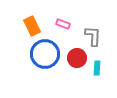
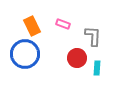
blue circle: moved 20 px left
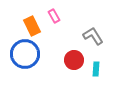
pink rectangle: moved 9 px left, 8 px up; rotated 40 degrees clockwise
gray L-shape: rotated 35 degrees counterclockwise
red circle: moved 3 px left, 2 px down
cyan rectangle: moved 1 px left, 1 px down
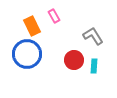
blue circle: moved 2 px right
cyan rectangle: moved 2 px left, 3 px up
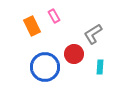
gray L-shape: moved 2 px up; rotated 90 degrees counterclockwise
blue circle: moved 18 px right, 13 px down
red circle: moved 6 px up
cyan rectangle: moved 6 px right, 1 px down
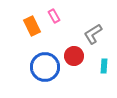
red circle: moved 2 px down
cyan rectangle: moved 4 px right, 1 px up
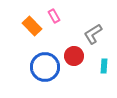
orange rectangle: rotated 18 degrees counterclockwise
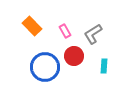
pink rectangle: moved 11 px right, 15 px down
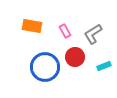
orange rectangle: rotated 36 degrees counterclockwise
red circle: moved 1 px right, 1 px down
cyan rectangle: rotated 64 degrees clockwise
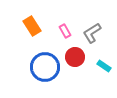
orange rectangle: rotated 48 degrees clockwise
gray L-shape: moved 1 px left, 1 px up
cyan rectangle: rotated 56 degrees clockwise
